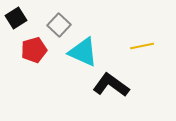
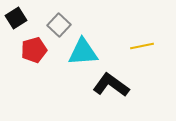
cyan triangle: rotated 28 degrees counterclockwise
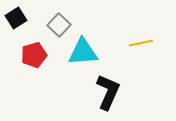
yellow line: moved 1 px left, 3 px up
red pentagon: moved 5 px down
black L-shape: moved 3 px left, 7 px down; rotated 78 degrees clockwise
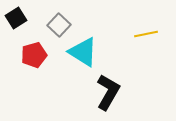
yellow line: moved 5 px right, 9 px up
cyan triangle: rotated 36 degrees clockwise
black L-shape: rotated 6 degrees clockwise
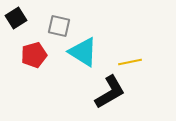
gray square: moved 1 px down; rotated 30 degrees counterclockwise
yellow line: moved 16 px left, 28 px down
black L-shape: moved 2 px right; rotated 30 degrees clockwise
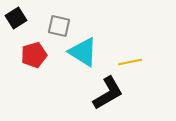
black L-shape: moved 2 px left, 1 px down
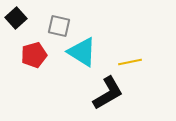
black square: rotated 10 degrees counterclockwise
cyan triangle: moved 1 px left
